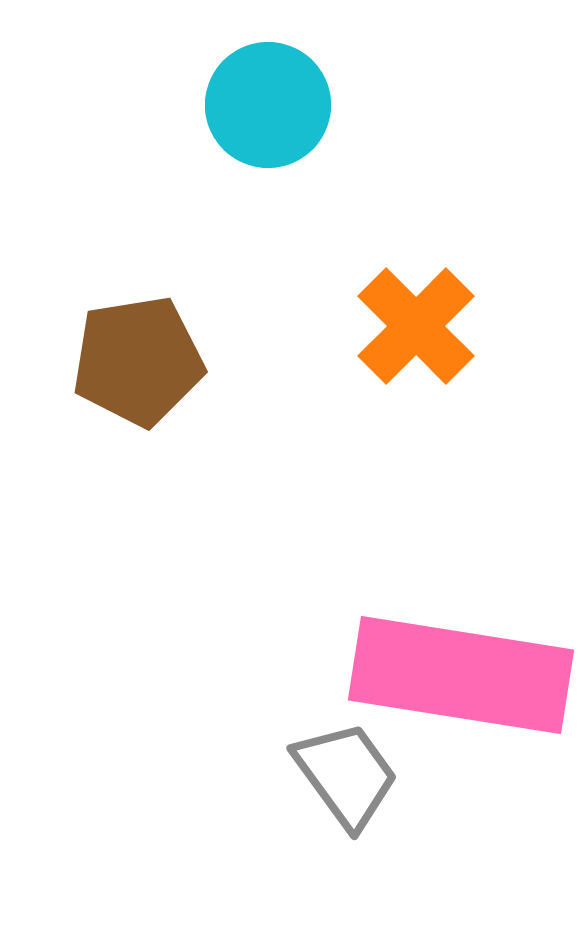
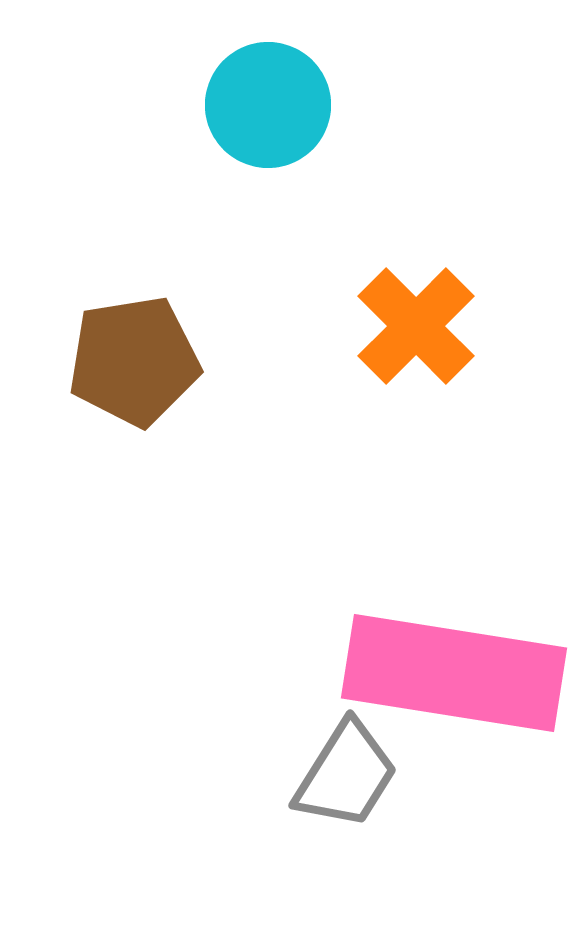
brown pentagon: moved 4 px left
pink rectangle: moved 7 px left, 2 px up
gray trapezoid: rotated 68 degrees clockwise
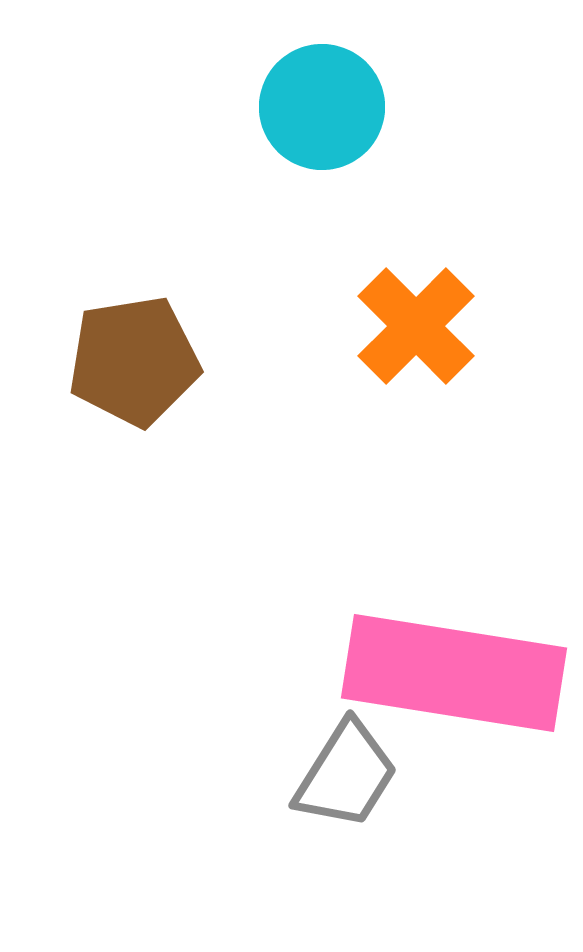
cyan circle: moved 54 px right, 2 px down
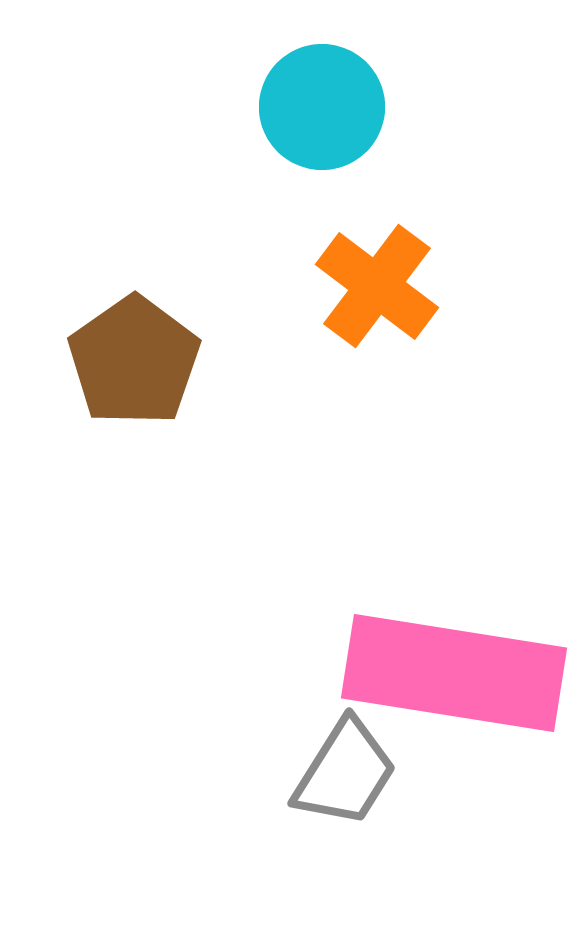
orange cross: moved 39 px left, 40 px up; rotated 8 degrees counterclockwise
brown pentagon: rotated 26 degrees counterclockwise
gray trapezoid: moved 1 px left, 2 px up
